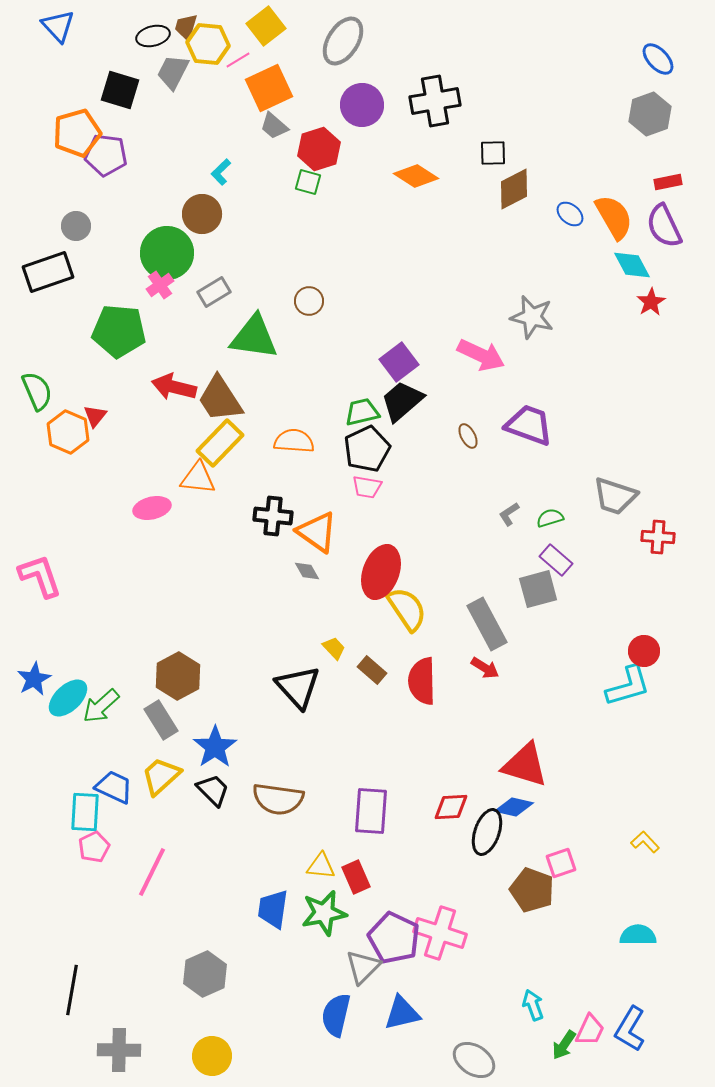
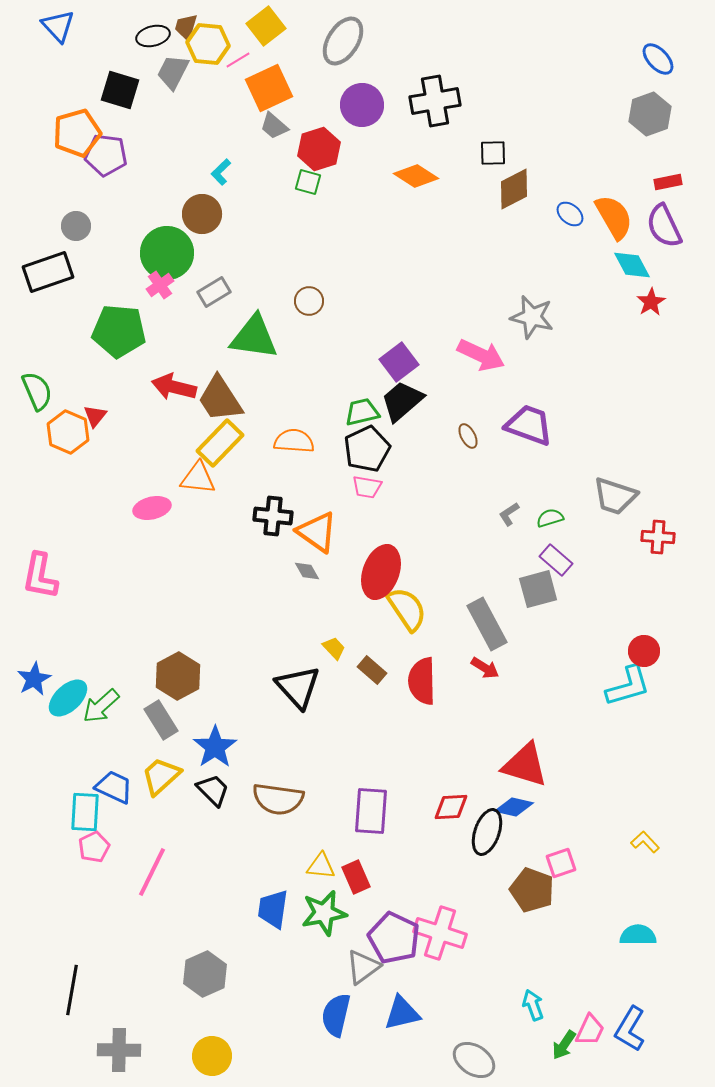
pink L-shape at (40, 576): rotated 150 degrees counterclockwise
gray triangle at (363, 967): rotated 9 degrees clockwise
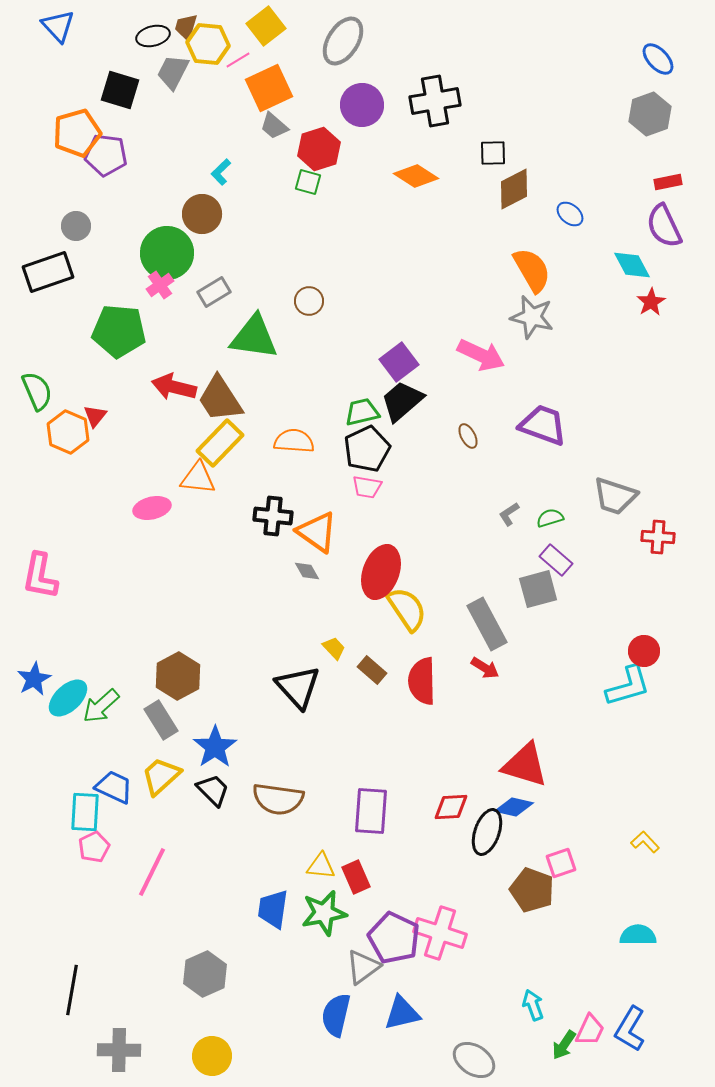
orange semicircle at (614, 217): moved 82 px left, 53 px down
purple trapezoid at (529, 425): moved 14 px right
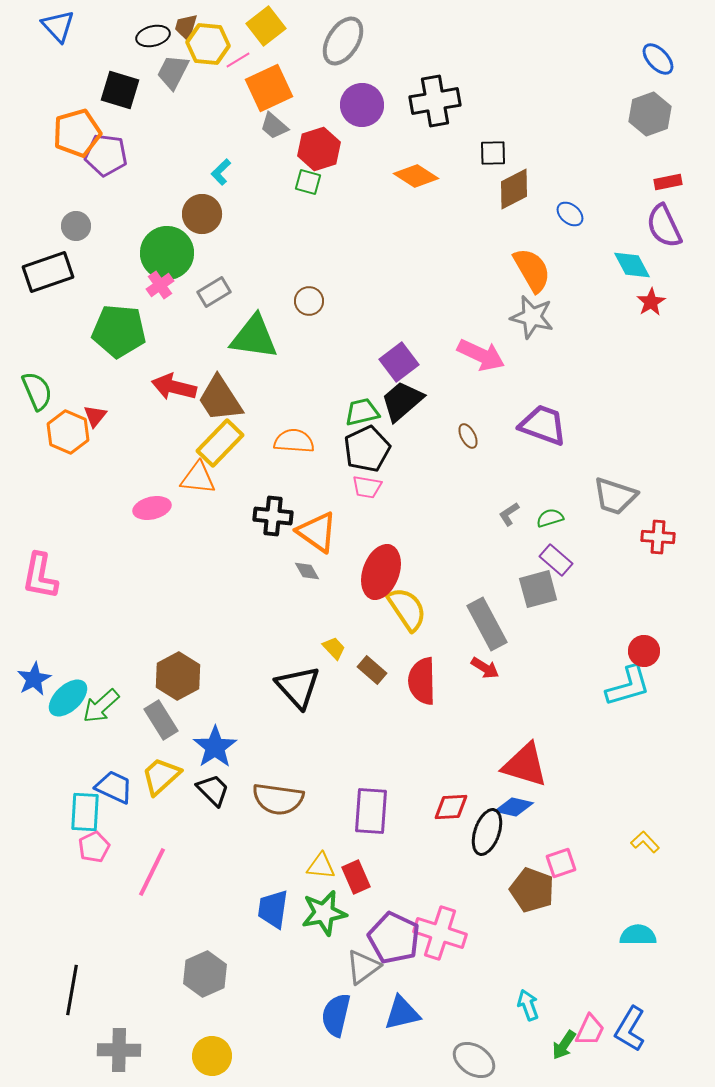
cyan arrow at (533, 1005): moved 5 px left
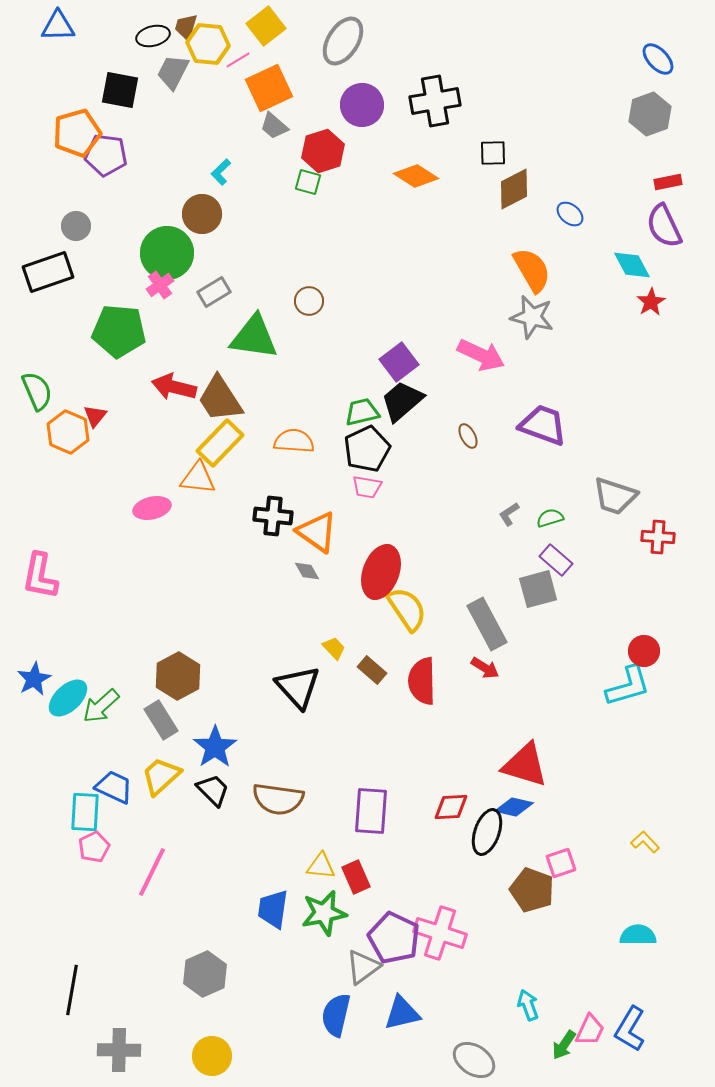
blue triangle at (58, 26): rotated 48 degrees counterclockwise
black square at (120, 90): rotated 6 degrees counterclockwise
red hexagon at (319, 149): moved 4 px right, 2 px down
